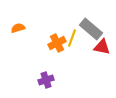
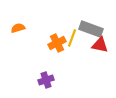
gray rectangle: rotated 20 degrees counterclockwise
red triangle: moved 2 px left, 2 px up
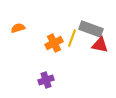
orange cross: moved 3 px left
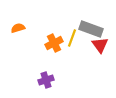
red triangle: rotated 42 degrees clockwise
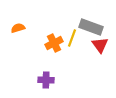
gray rectangle: moved 2 px up
purple cross: rotated 21 degrees clockwise
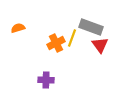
orange cross: moved 2 px right
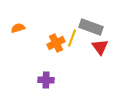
red triangle: moved 2 px down
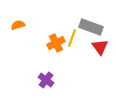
orange semicircle: moved 3 px up
purple cross: rotated 35 degrees clockwise
